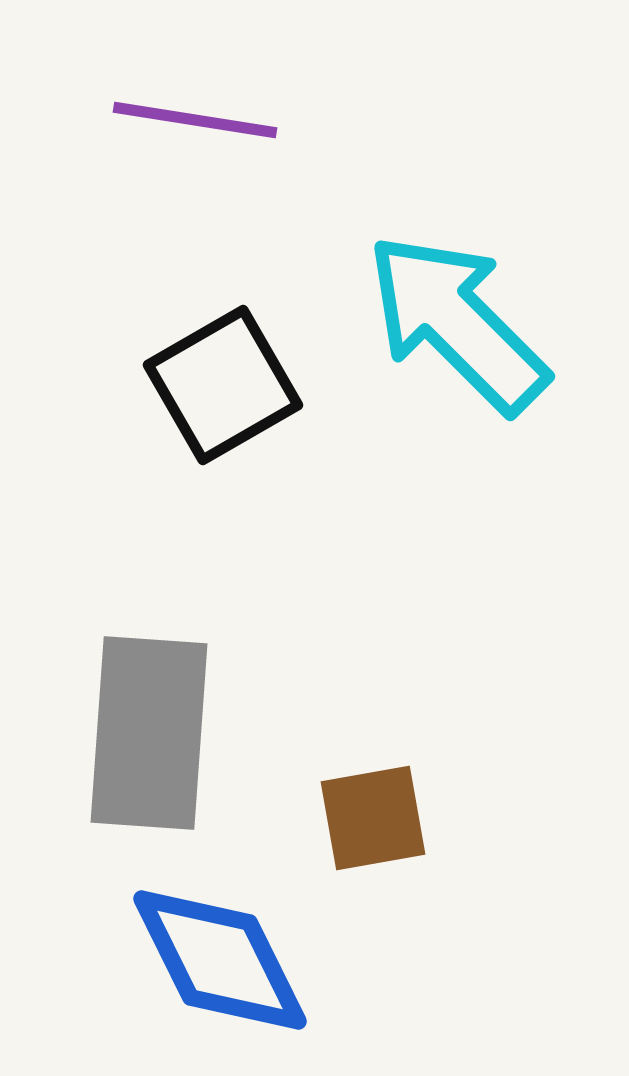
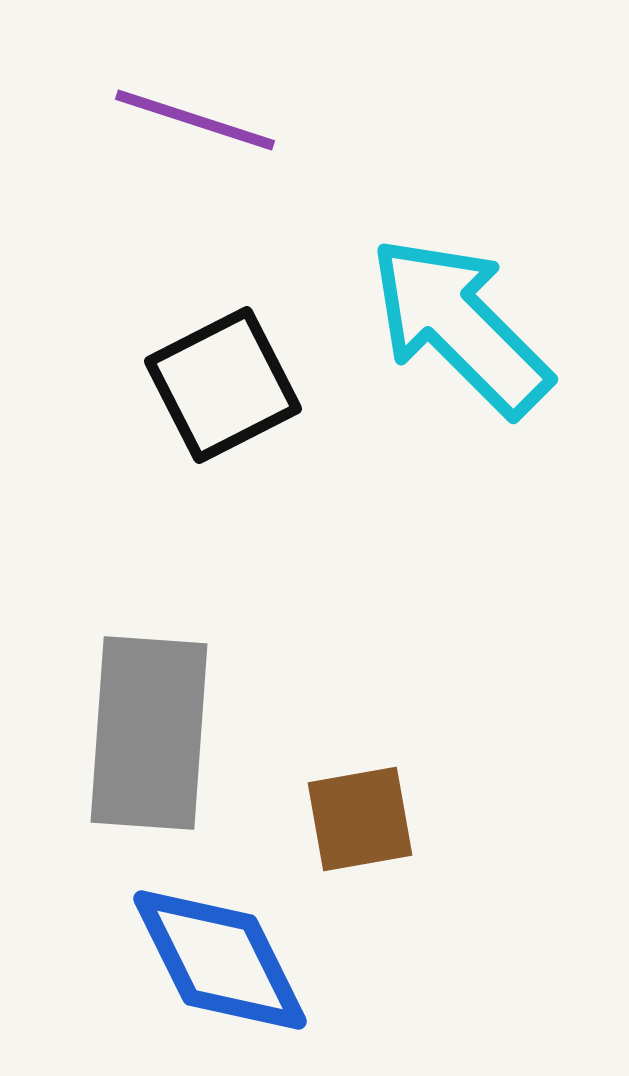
purple line: rotated 9 degrees clockwise
cyan arrow: moved 3 px right, 3 px down
black square: rotated 3 degrees clockwise
brown square: moved 13 px left, 1 px down
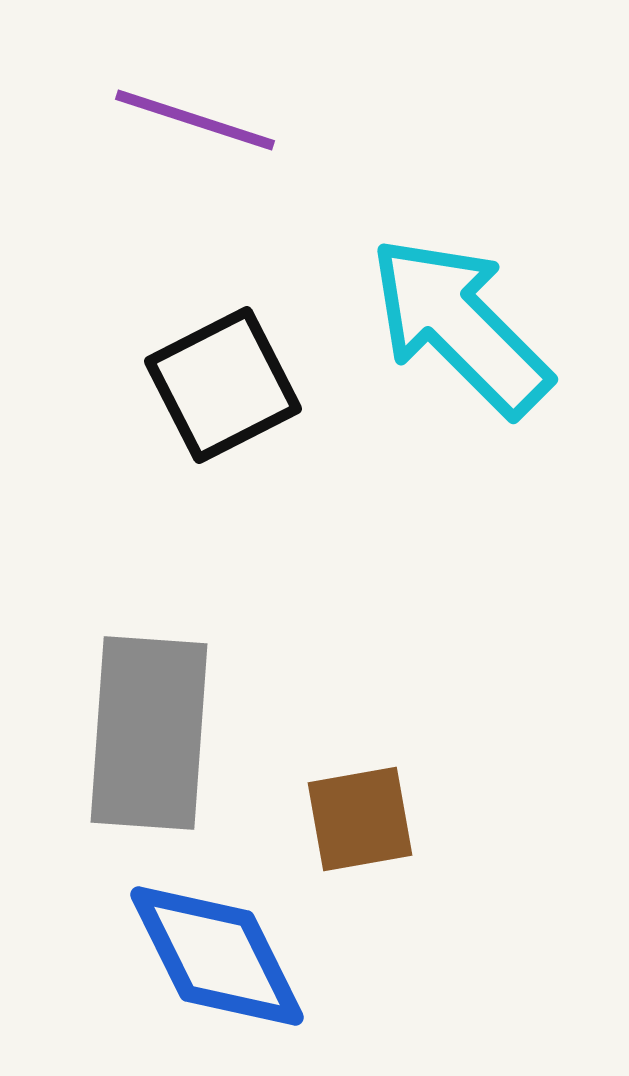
blue diamond: moved 3 px left, 4 px up
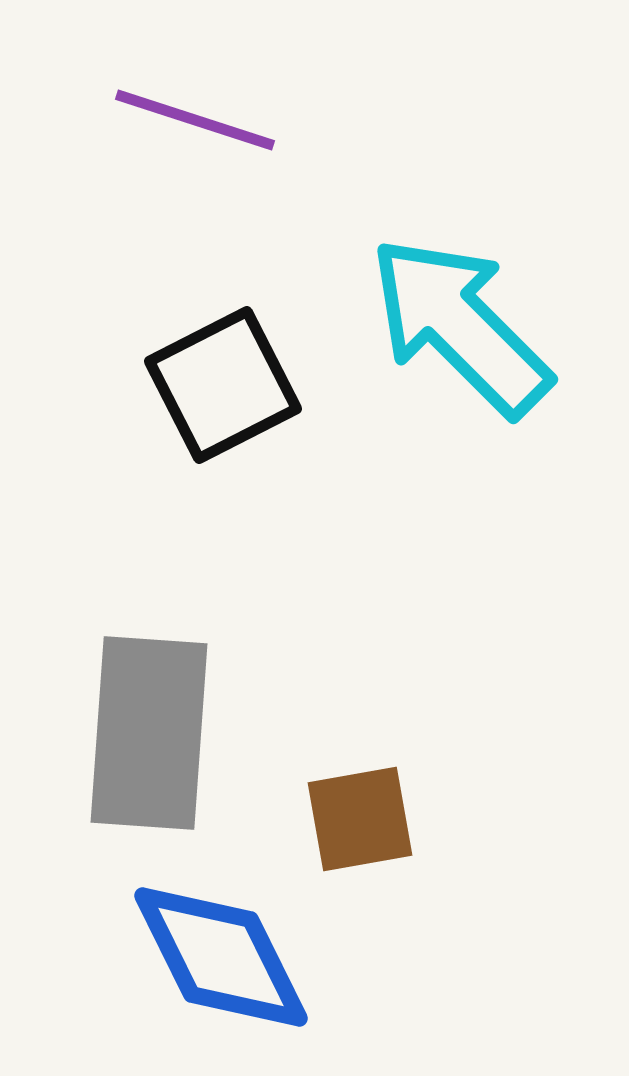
blue diamond: moved 4 px right, 1 px down
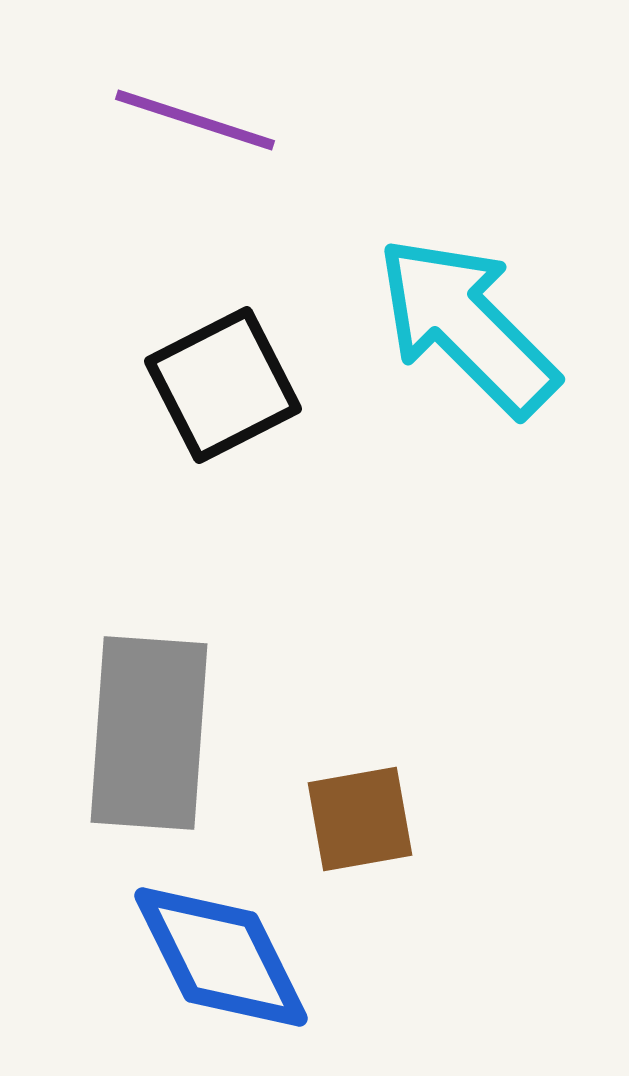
cyan arrow: moved 7 px right
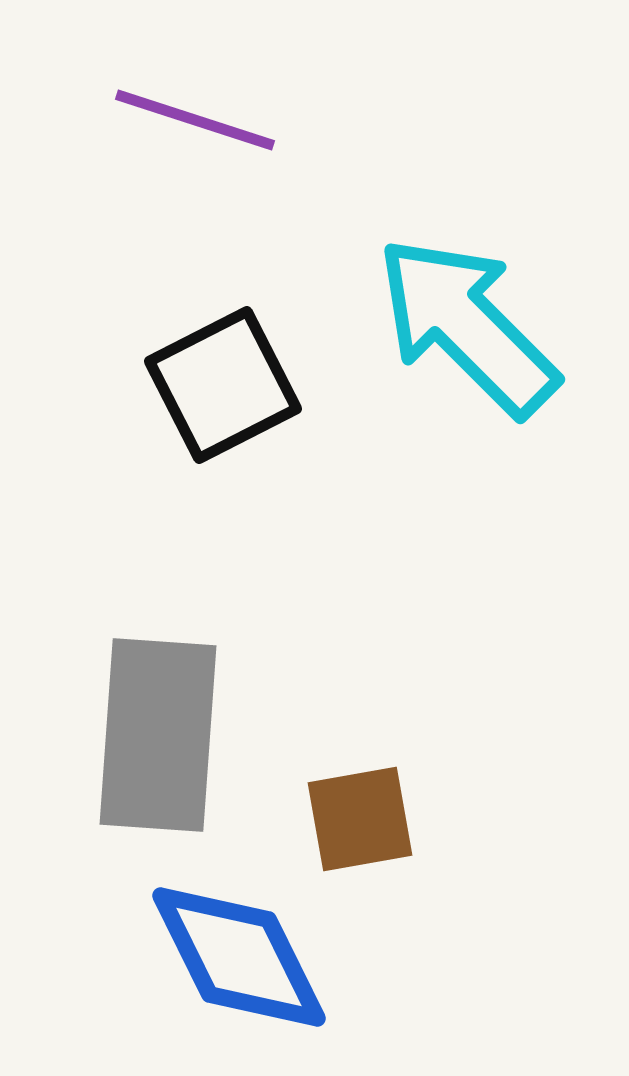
gray rectangle: moved 9 px right, 2 px down
blue diamond: moved 18 px right
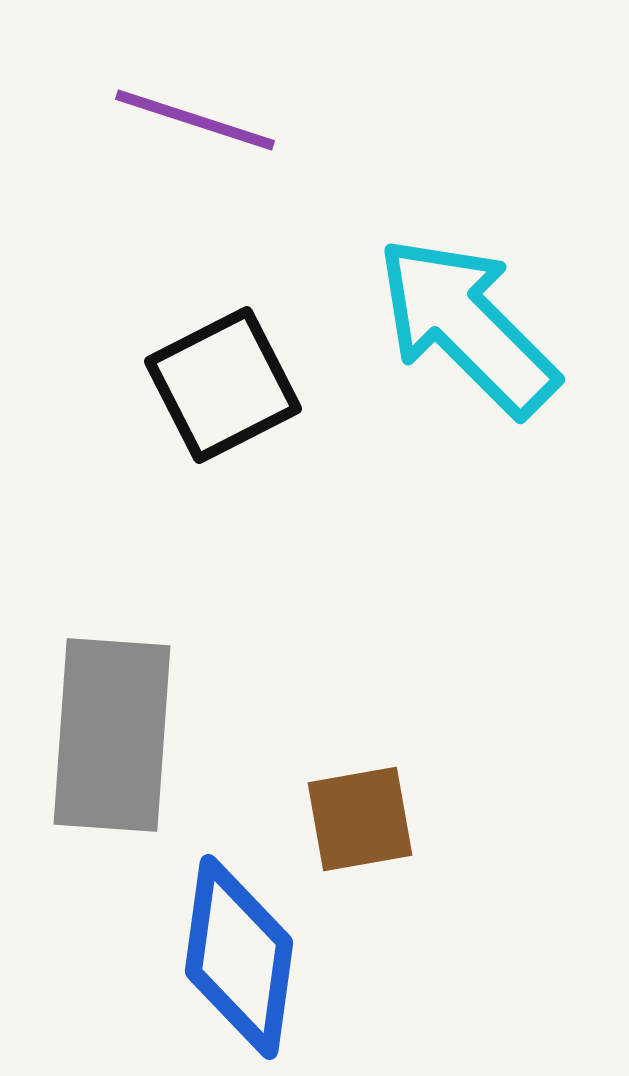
gray rectangle: moved 46 px left
blue diamond: rotated 34 degrees clockwise
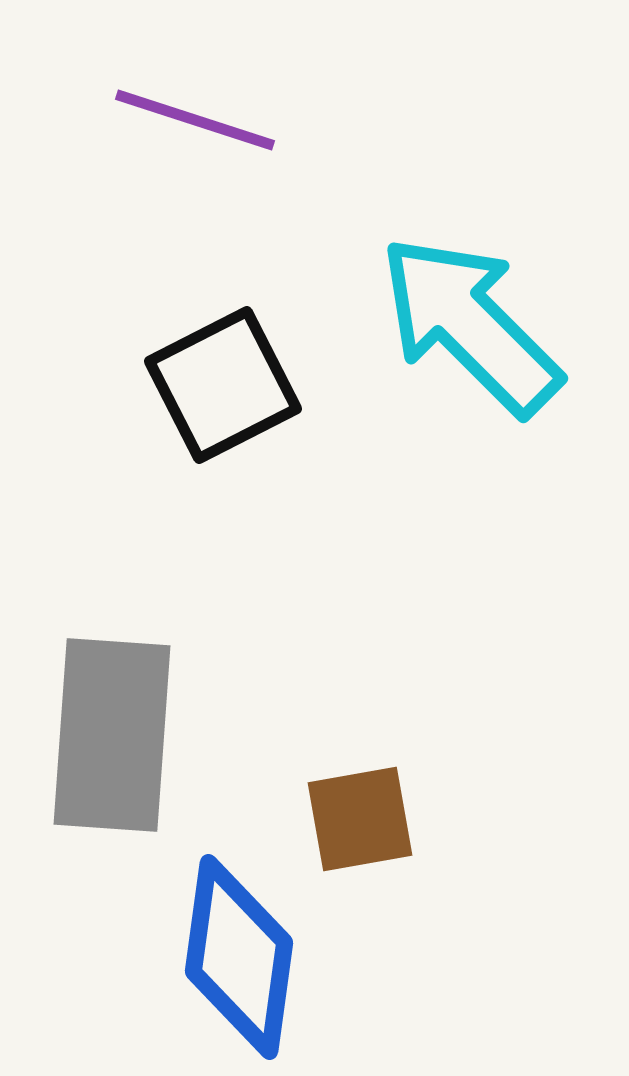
cyan arrow: moved 3 px right, 1 px up
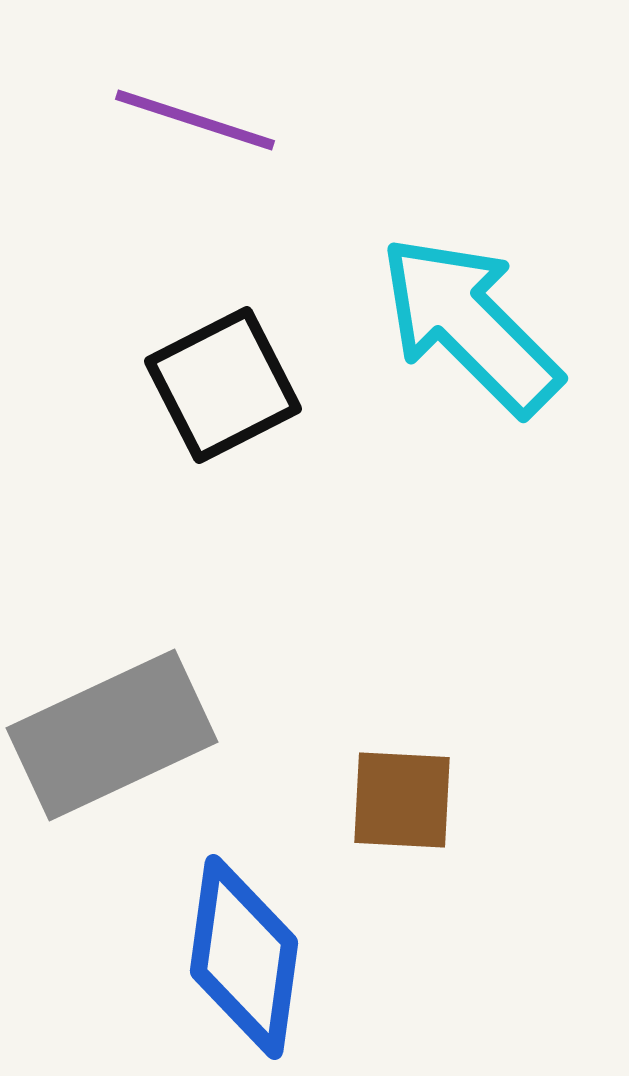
gray rectangle: rotated 61 degrees clockwise
brown square: moved 42 px right, 19 px up; rotated 13 degrees clockwise
blue diamond: moved 5 px right
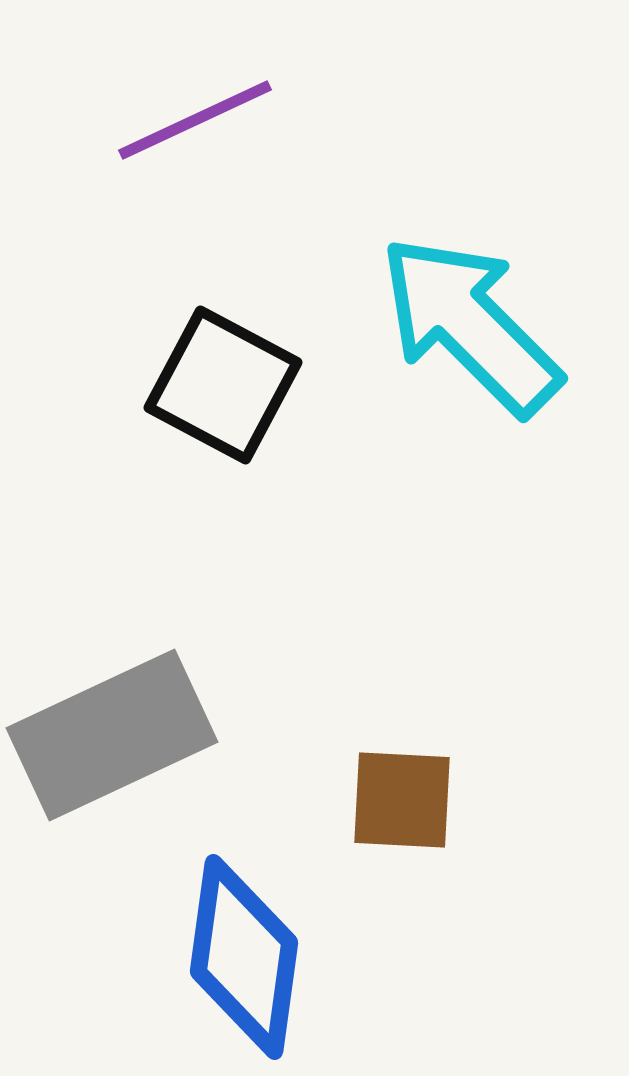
purple line: rotated 43 degrees counterclockwise
black square: rotated 35 degrees counterclockwise
